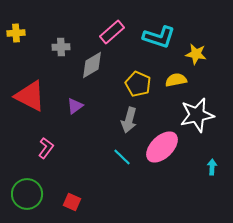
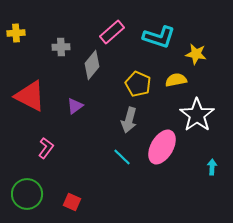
gray diamond: rotated 20 degrees counterclockwise
white star: rotated 24 degrees counterclockwise
pink ellipse: rotated 16 degrees counterclockwise
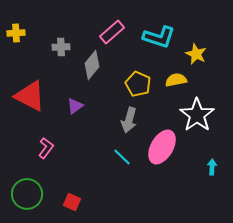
yellow star: rotated 15 degrees clockwise
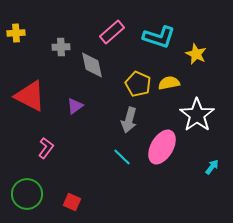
gray diamond: rotated 52 degrees counterclockwise
yellow semicircle: moved 7 px left, 3 px down
cyan arrow: rotated 35 degrees clockwise
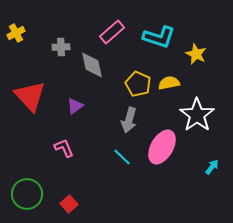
yellow cross: rotated 24 degrees counterclockwise
red triangle: rotated 20 degrees clockwise
pink L-shape: moved 18 px right; rotated 60 degrees counterclockwise
red square: moved 3 px left, 2 px down; rotated 24 degrees clockwise
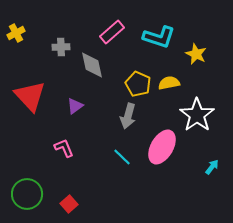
gray arrow: moved 1 px left, 4 px up
